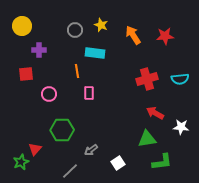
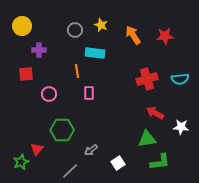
red triangle: moved 2 px right
green L-shape: moved 2 px left
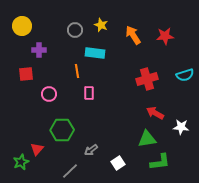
cyan semicircle: moved 5 px right, 4 px up; rotated 12 degrees counterclockwise
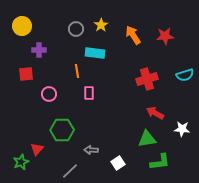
yellow star: rotated 16 degrees clockwise
gray circle: moved 1 px right, 1 px up
white star: moved 1 px right, 2 px down
gray arrow: rotated 40 degrees clockwise
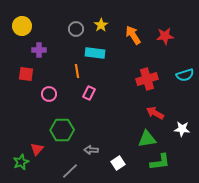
red square: rotated 14 degrees clockwise
pink rectangle: rotated 24 degrees clockwise
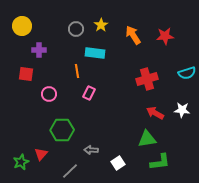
cyan semicircle: moved 2 px right, 2 px up
white star: moved 19 px up
red triangle: moved 4 px right, 5 px down
